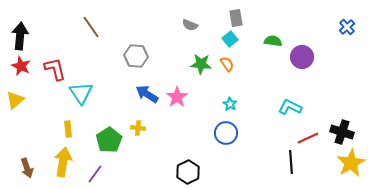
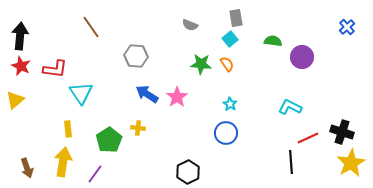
red L-shape: rotated 110 degrees clockwise
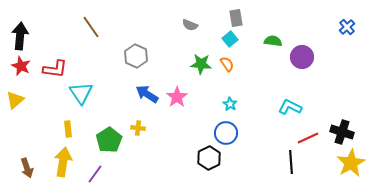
gray hexagon: rotated 20 degrees clockwise
black hexagon: moved 21 px right, 14 px up
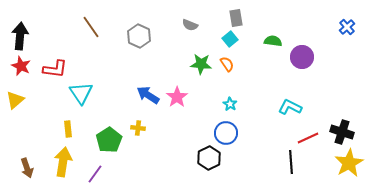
gray hexagon: moved 3 px right, 20 px up
blue arrow: moved 1 px right, 1 px down
yellow star: moved 2 px left
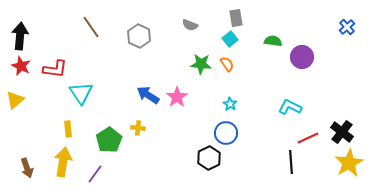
black cross: rotated 20 degrees clockwise
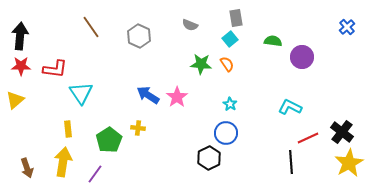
red star: rotated 24 degrees counterclockwise
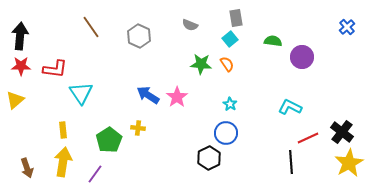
yellow rectangle: moved 5 px left, 1 px down
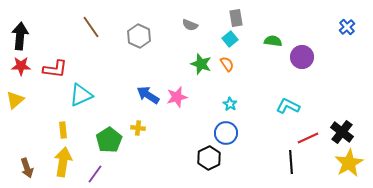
green star: rotated 15 degrees clockwise
cyan triangle: moved 2 px down; rotated 40 degrees clockwise
pink star: rotated 20 degrees clockwise
cyan L-shape: moved 2 px left, 1 px up
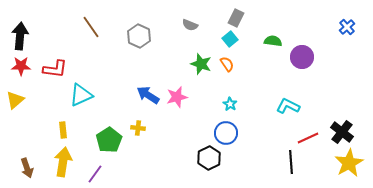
gray rectangle: rotated 36 degrees clockwise
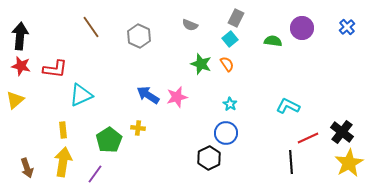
purple circle: moved 29 px up
red star: rotated 12 degrees clockwise
